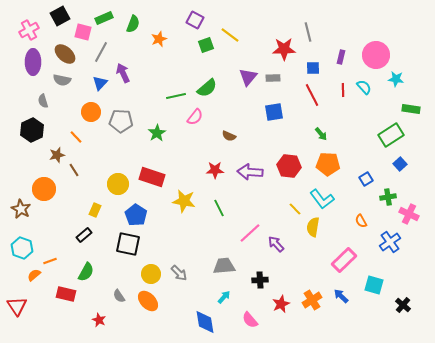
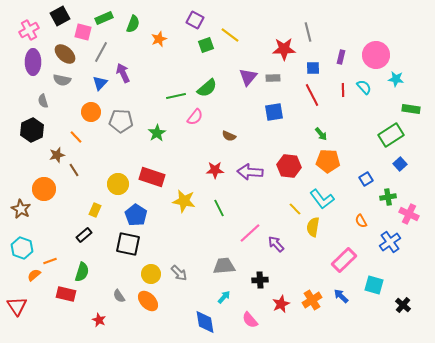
orange pentagon at (328, 164): moved 3 px up
green semicircle at (86, 272): moved 4 px left; rotated 12 degrees counterclockwise
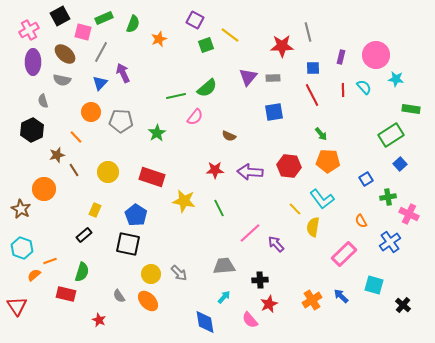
red star at (284, 49): moved 2 px left, 3 px up
yellow circle at (118, 184): moved 10 px left, 12 px up
pink rectangle at (344, 260): moved 6 px up
red star at (281, 304): moved 12 px left
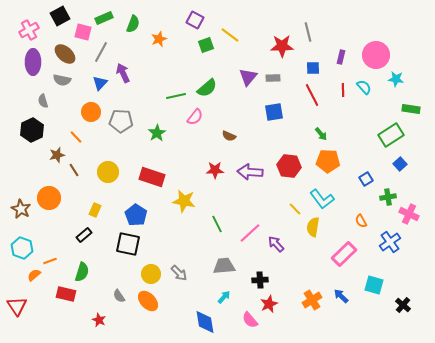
orange circle at (44, 189): moved 5 px right, 9 px down
green line at (219, 208): moved 2 px left, 16 px down
